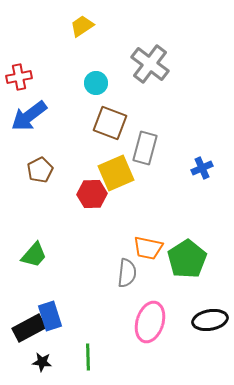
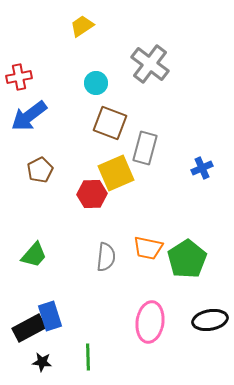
gray semicircle: moved 21 px left, 16 px up
pink ellipse: rotated 9 degrees counterclockwise
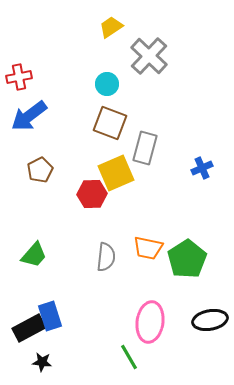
yellow trapezoid: moved 29 px right, 1 px down
gray cross: moved 1 px left, 8 px up; rotated 6 degrees clockwise
cyan circle: moved 11 px right, 1 px down
green line: moved 41 px right; rotated 28 degrees counterclockwise
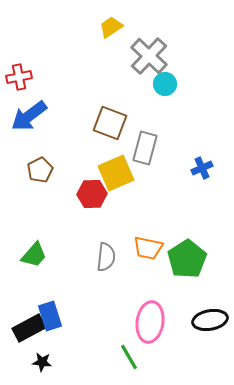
cyan circle: moved 58 px right
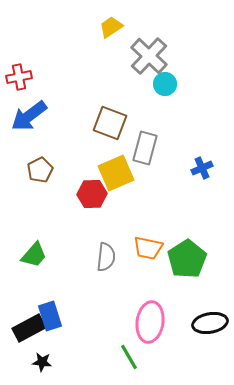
black ellipse: moved 3 px down
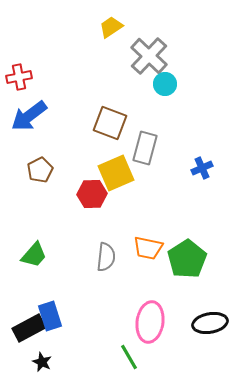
black star: rotated 18 degrees clockwise
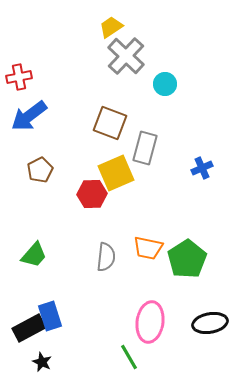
gray cross: moved 23 px left
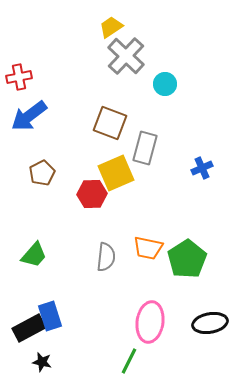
brown pentagon: moved 2 px right, 3 px down
green line: moved 4 px down; rotated 56 degrees clockwise
black star: rotated 12 degrees counterclockwise
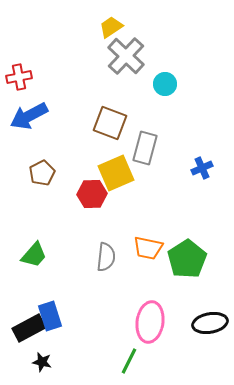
blue arrow: rotated 9 degrees clockwise
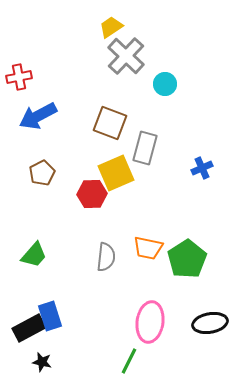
blue arrow: moved 9 px right
